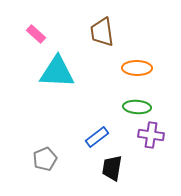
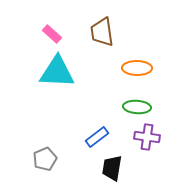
pink rectangle: moved 16 px right
purple cross: moved 4 px left, 2 px down
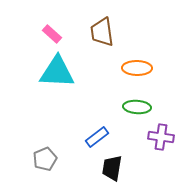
purple cross: moved 14 px right
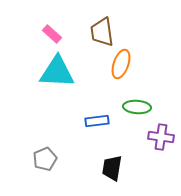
orange ellipse: moved 16 px left, 4 px up; rotated 72 degrees counterclockwise
blue rectangle: moved 16 px up; rotated 30 degrees clockwise
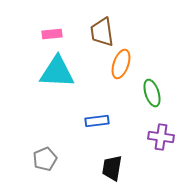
pink rectangle: rotated 48 degrees counterclockwise
green ellipse: moved 15 px right, 14 px up; rotated 68 degrees clockwise
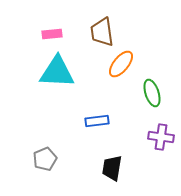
orange ellipse: rotated 20 degrees clockwise
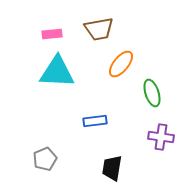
brown trapezoid: moved 3 px left, 3 px up; rotated 92 degrees counterclockwise
blue rectangle: moved 2 px left
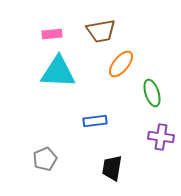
brown trapezoid: moved 2 px right, 2 px down
cyan triangle: moved 1 px right
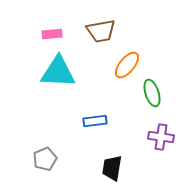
orange ellipse: moved 6 px right, 1 px down
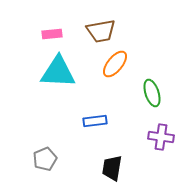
orange ellipse: moved 12 px left, 1 px up
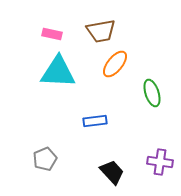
pink rectangle: rotated 18 degrees clockwise
purple cross: moved 1 px left, 25 px down
black trapezoid: moved 4 px down; rotated 128 degrees clockwise
